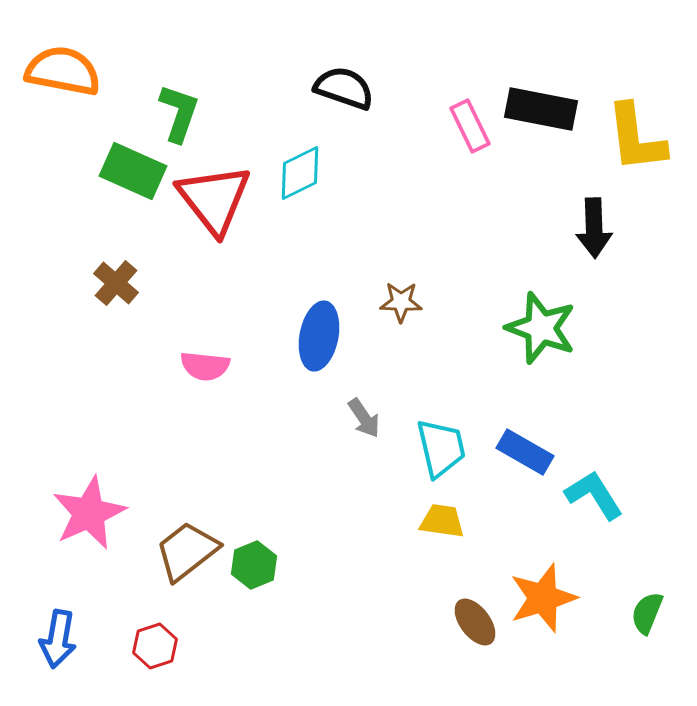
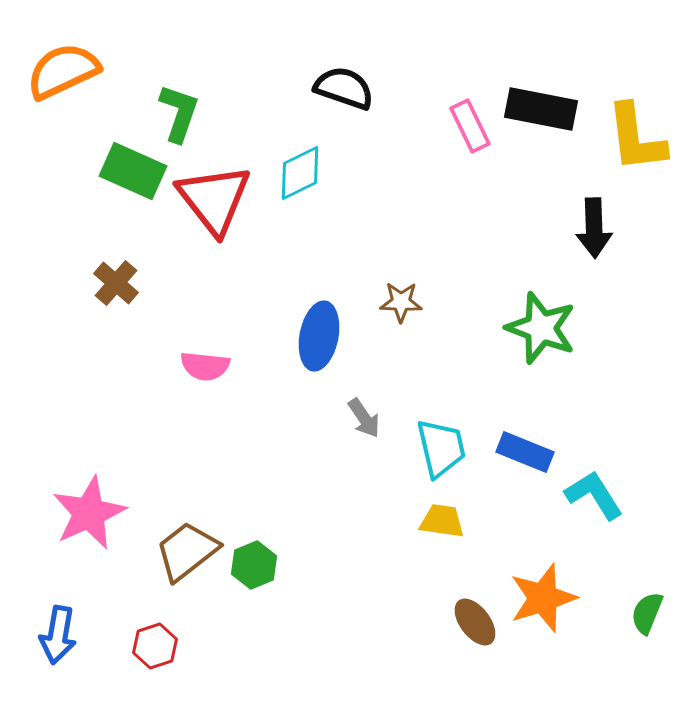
orange semicircle: rotated 36 degrees counterclockwise
blue rectangle: rotated 8 degrees counterclockwise
blue arrow: moved 4 px up
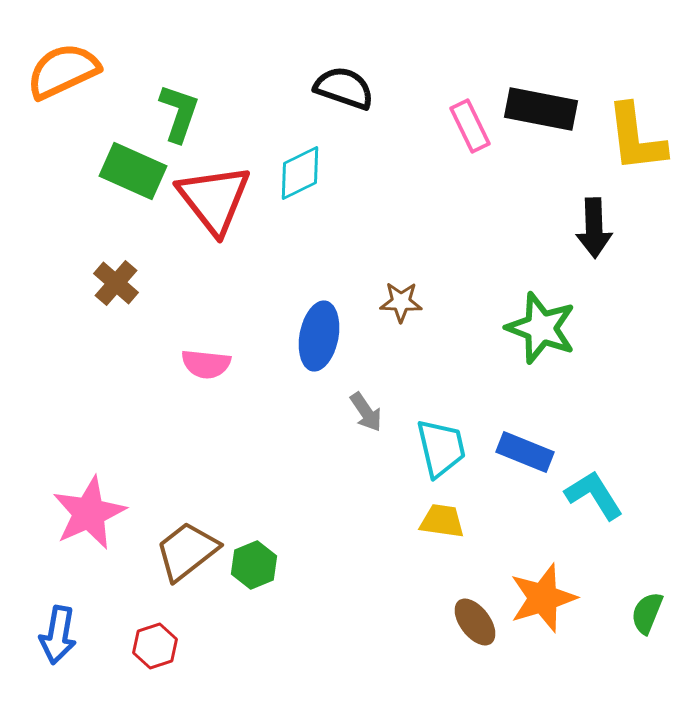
pink semicircle: moved 1 px right, 2 px up
gray arrow: moved 2 px right, 6 px up
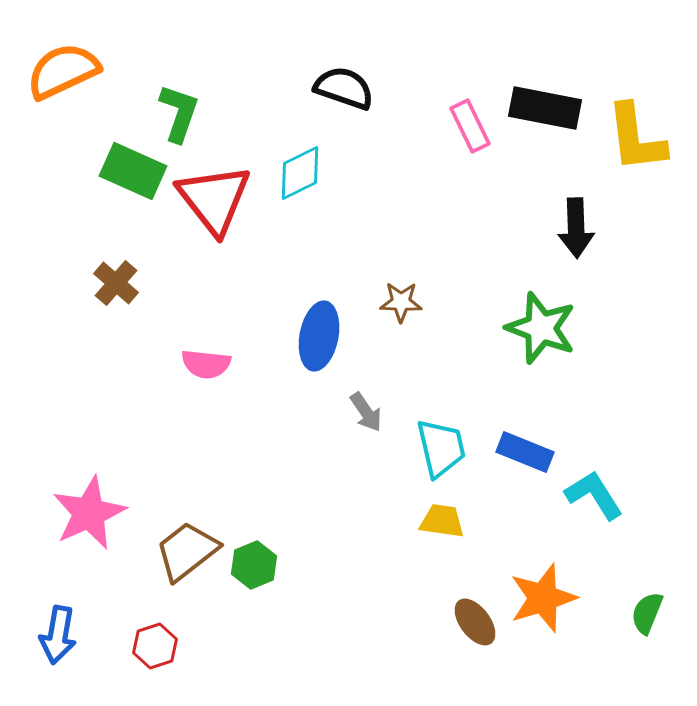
black rectangle: moved 4 px right, 1 px up
black arrow: moved 18 px left
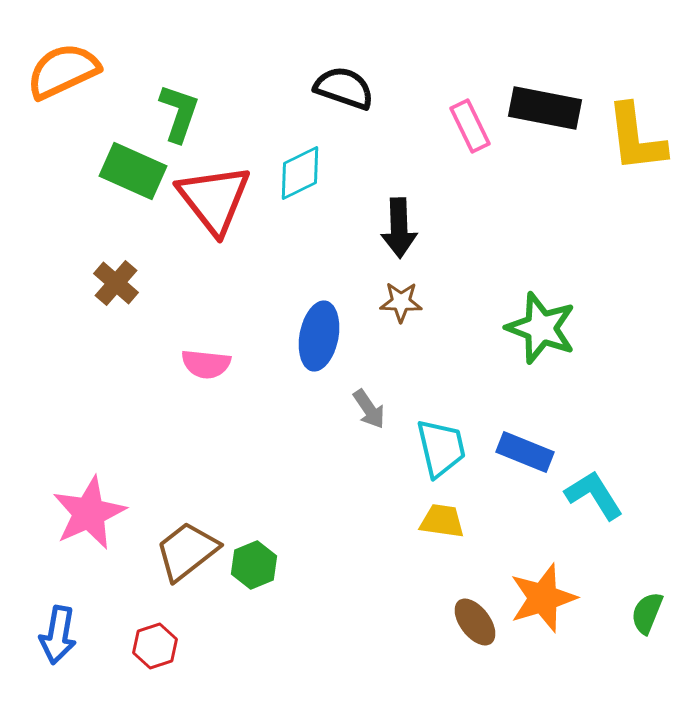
black arrow: moved 177 px left
gray arrow: moved 3 px right, 3 px up
